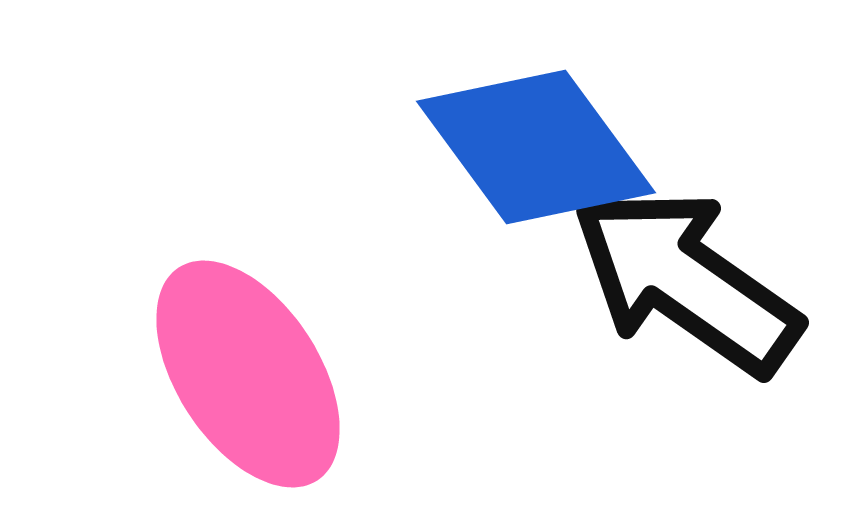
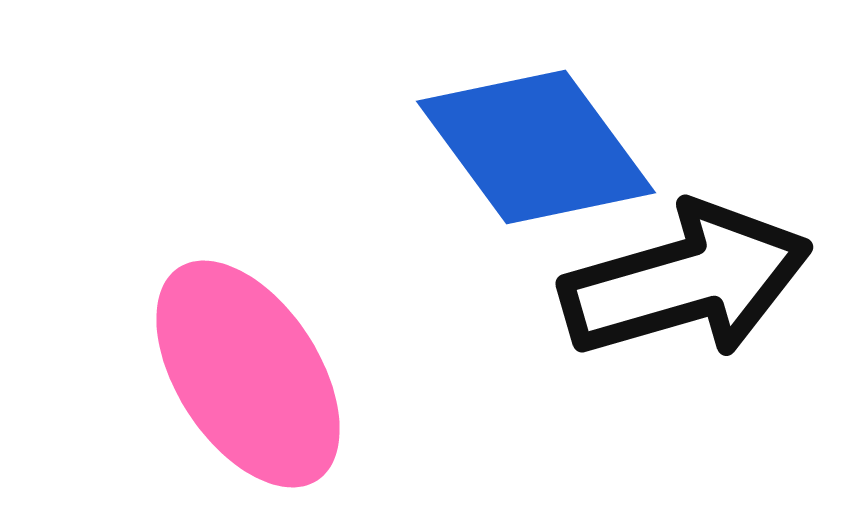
black arrow: rotated 129 degrees clockwise
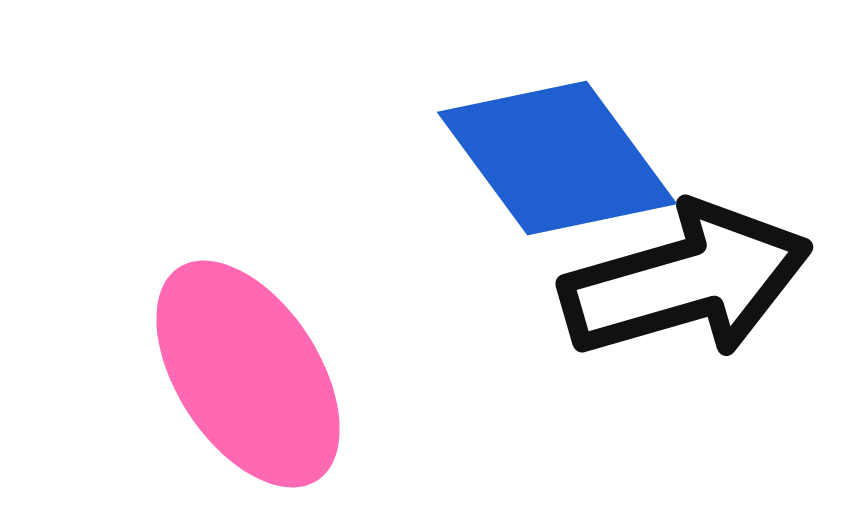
blue diamond: moved 21 px right, 11 px down
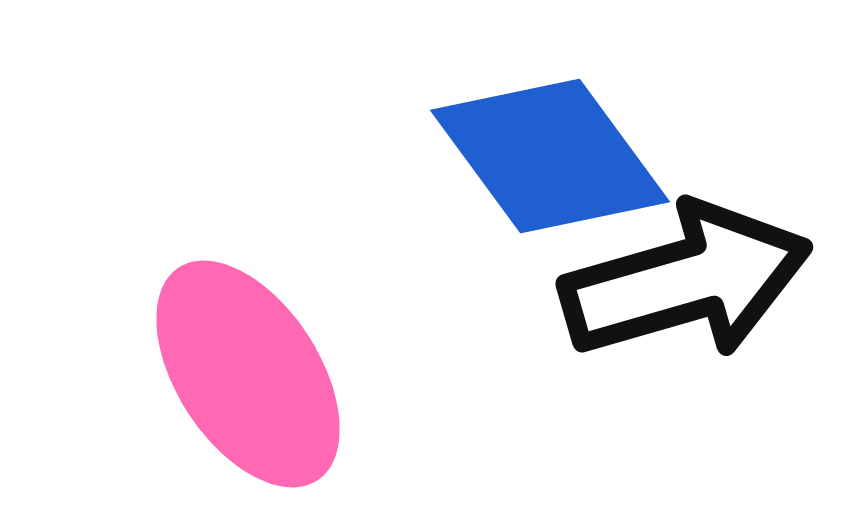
blue diamond: moved 7 px left, 2 px up
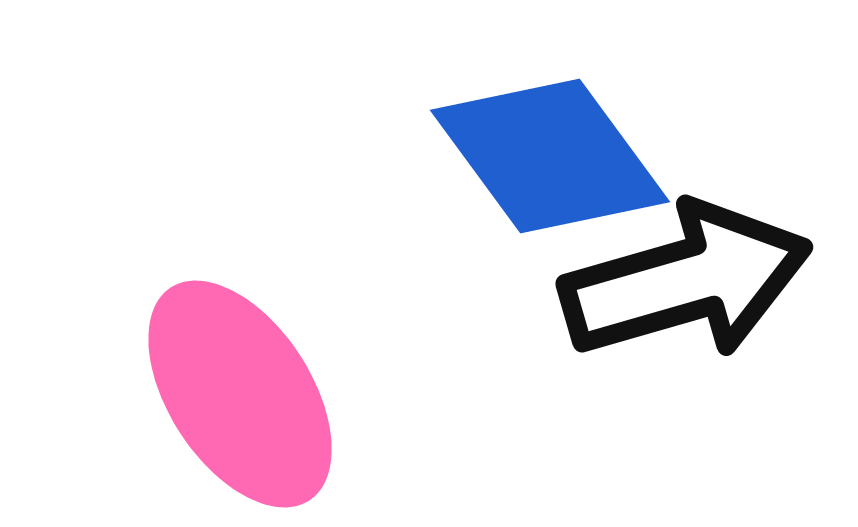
pink ellipse: moved 8 px left, 20 px down
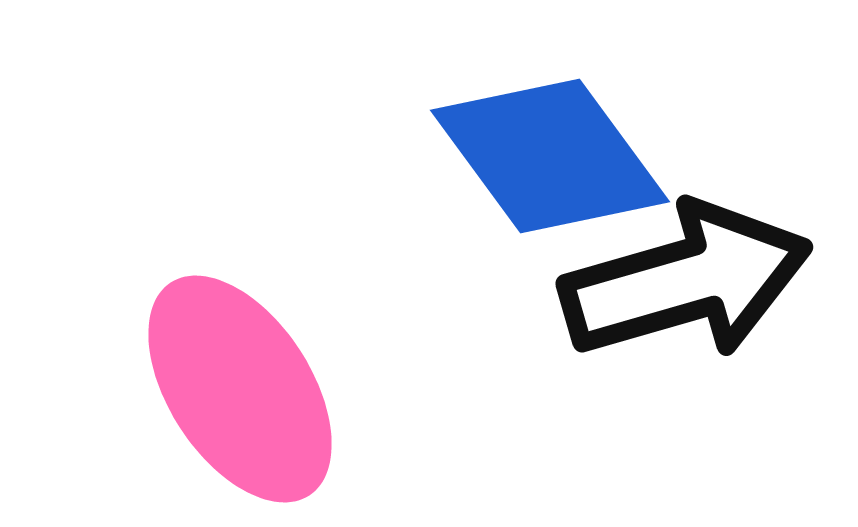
pink ellipse: moved 5 px up
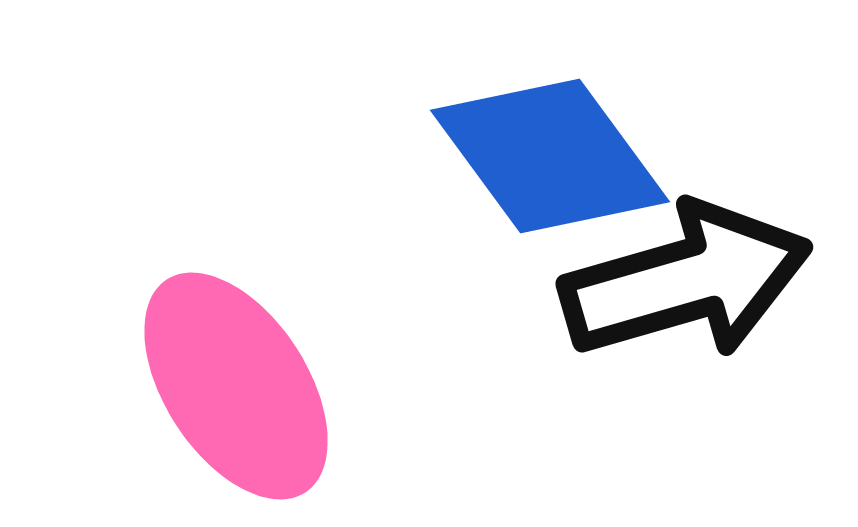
pink ellipse: moved 4 px left, 3 px up
